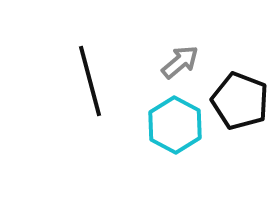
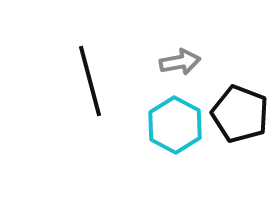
gray arrow: rotated 30 degrees clockwise
black pentagon: moved 13 px down
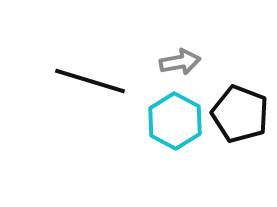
black line: rotated 58 degrees counterclockwise
cyan hexagon: moved 4 px up
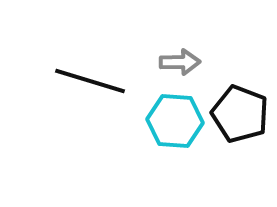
gray arrow: rotated 9 degrees clockwise
cyan hexagon: rotated 24 degrees counterclockwise
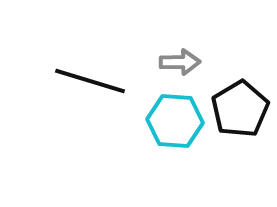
black pentagon: moved 5 px up; rotated 20 degrees clockwise
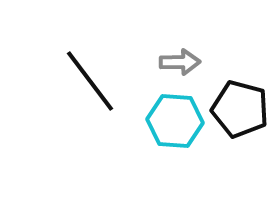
black line: rotated 36 degrees clockwise
black pentagon: rotated 26 degrees counterclockwise
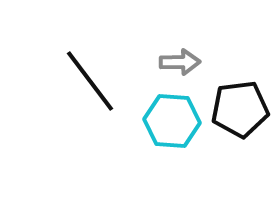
black pentagon: rotated 22 degrees counterclockwise
cyan hexagon: moved 3 px left
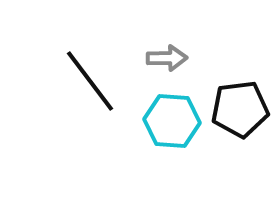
gray arrow: moved 13 px left, 4 px up
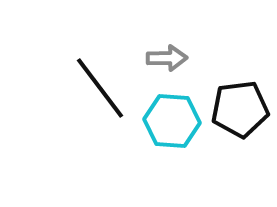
black line: moved 10 px right, 7 px down
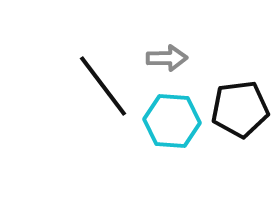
black line: moved 3 px right, 2 px up
